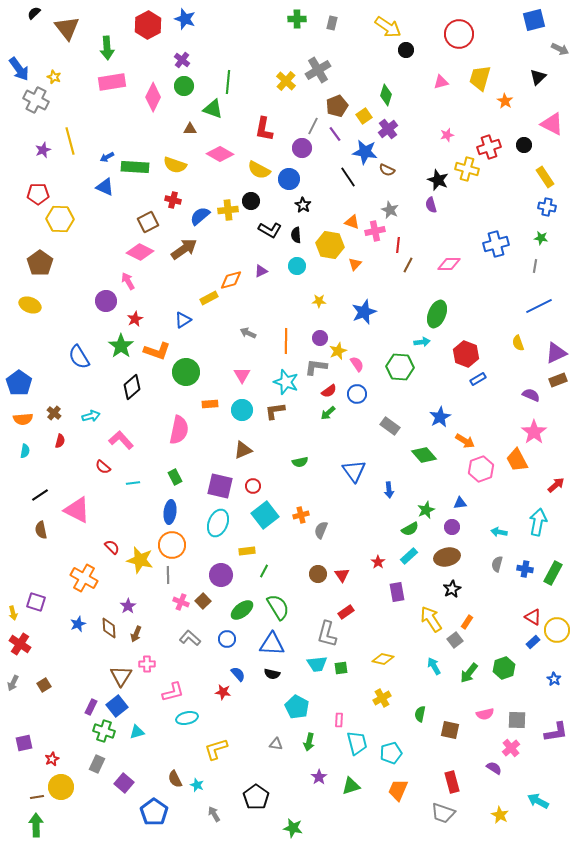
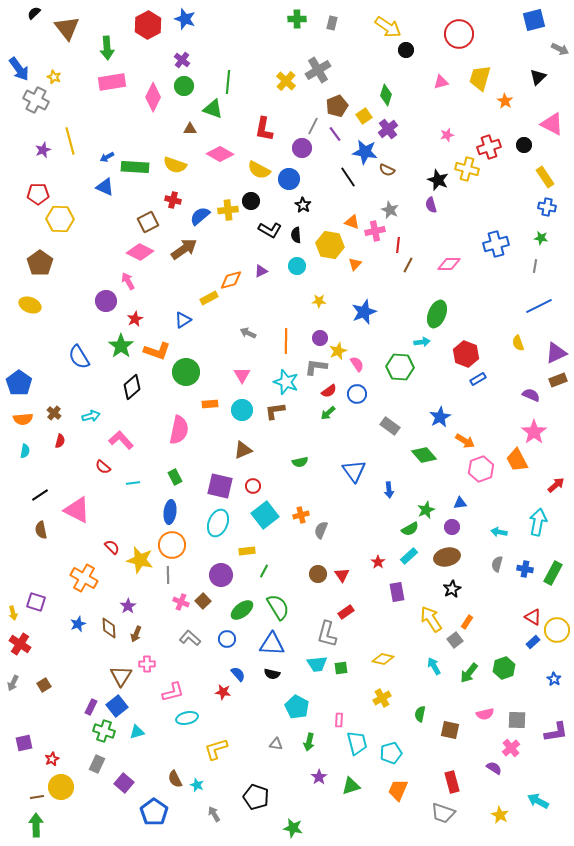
black pentagon at (256, 797): rotated 15 degrees counterclockwise
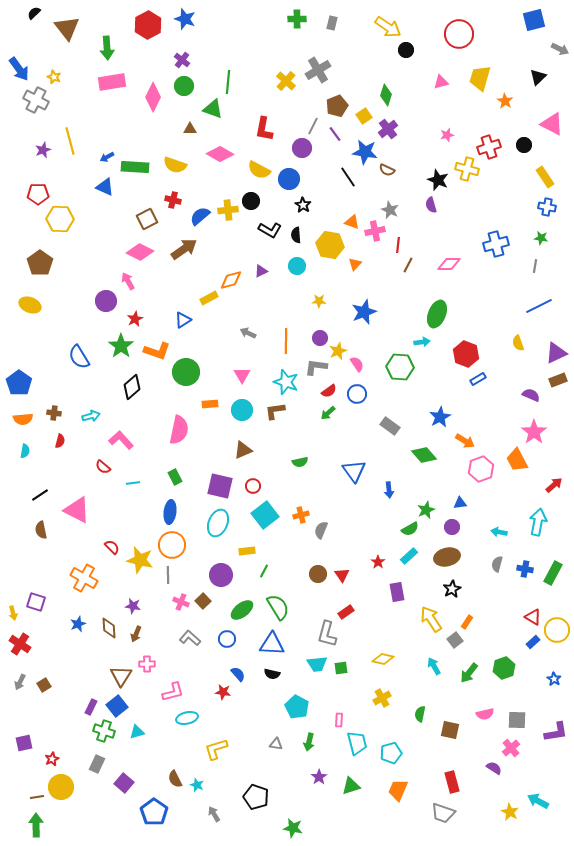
brown square at (148, 222): moved 1 px left, 3 px up
brown cross at (54, 413): rotated 32 degrees counterclockwise
red arrow at (556, 485): moved 2 px left
purple star at (128, 606): moved 5 px right; rotated 28 degrees counterclockwise
gray arrow at (13, 683): moved 7 px right, 1 px up
yellow star at (500, 815): moved 10 px right, 3 px up
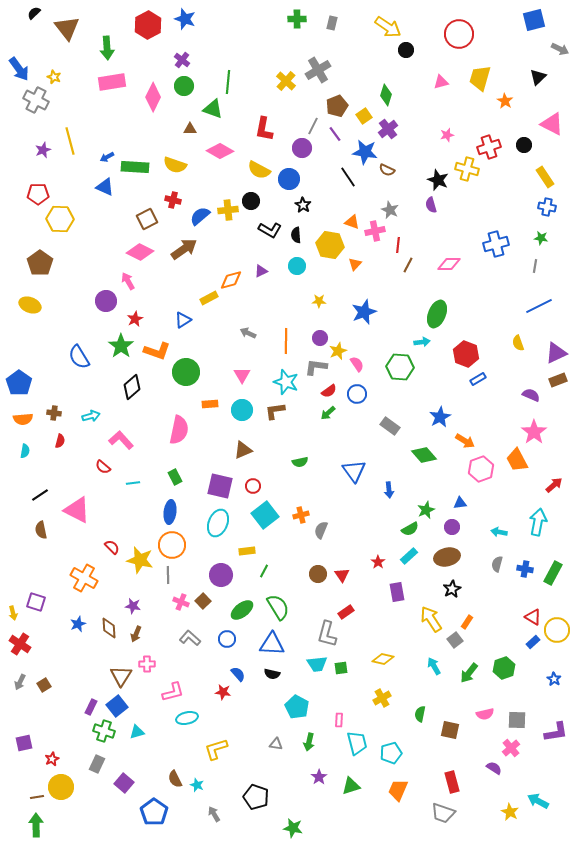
pink diamond at (220, 154): moved 3 px up
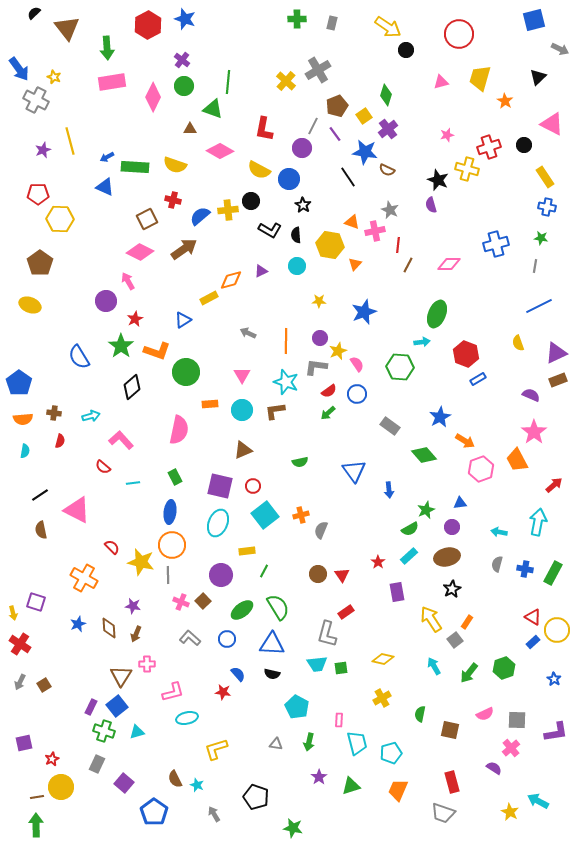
yellow star at (140, 560): moved 1 px right, 2 px down
pink semicircle at (485, 714): rotated 12 degrees counterclockwise
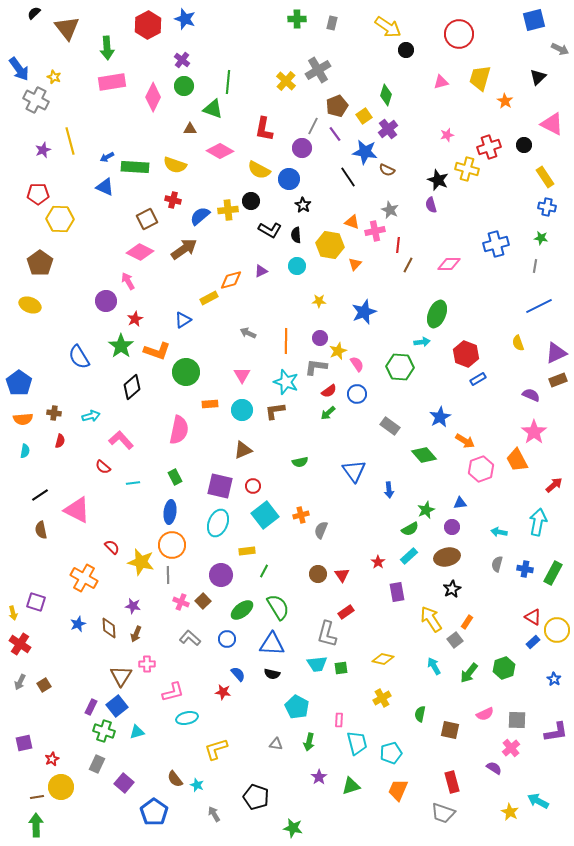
brown semicircle at (175, 779): rotated 12 degrees counterclockwise
